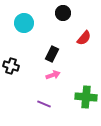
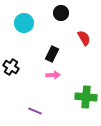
black circle: moved 2 px left
red semicircle: rotated 70 degrees counterclockwise
black cross: moved 1 px down; rotated 14 degrees clockwise
pink arrow: rotated 16 degrees clockwise
purple line: moved 9 px left, 7 px down
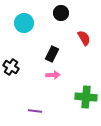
purple line: rotated 16 degrees counterclockwise
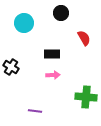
black rectangle: rotated 63 degrees clockwise
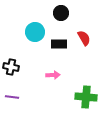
cyan circle: moved 11 px right, 9 px down
black rectangle: moved 7 px right, 10 px up
black cross: rotated 21 degrees counterclockwise
purple line: moved 23 px left, 14 px up
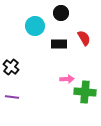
cyan circle: moved 6 px up
black cross: rotated 28 degrees clockwise
pink arrow: moved 14 px right, 4 px down
green cross: moved 1 px left, 5 px up
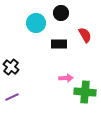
cyan circle: moved 1 px right, 3 px up
red semicircle: moved 1 px right, 3 px up
pink arrow: moved 1 px left, 1 px up
purple line: rotated 32 degrees counterclockwise
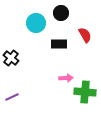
black cross: moved 9 px up
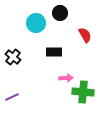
black circle: moved 1 px left
black rectangle: moved 5 px left, 8 px down
black cross: moved 2 px right, 1 px up
green cross: moved 2 px left
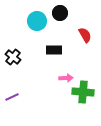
cyan circle: moved 1 px right, 2 px up
black rectangle: moved 2 px up
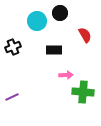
black cross: moved 10 px up; rotated 28 degrees clockwise
pink arrow: moved 3 px up
